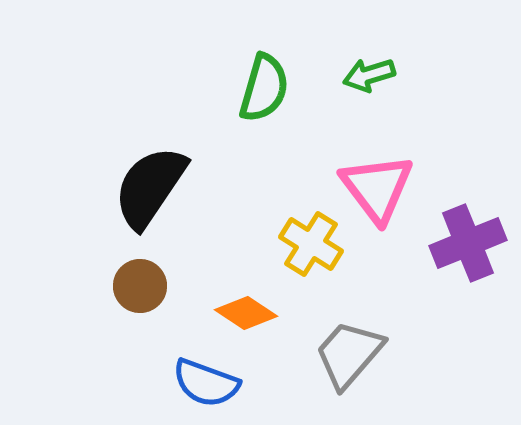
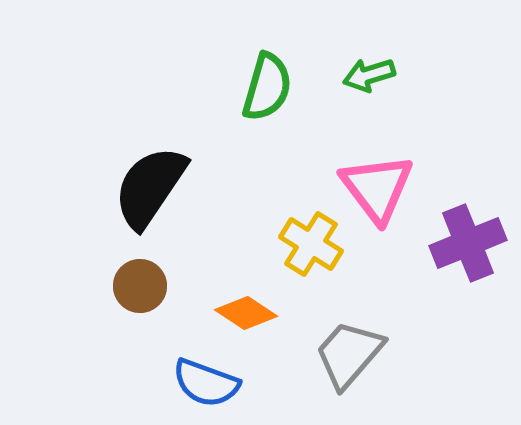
green semicircle: moved 3 px right, 1 px up
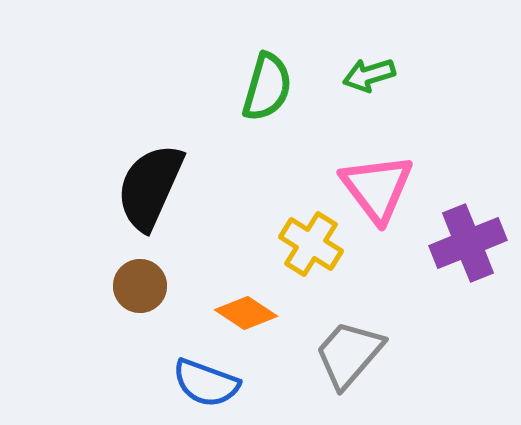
black semicircle: rotated 10 degrees counterclockwise
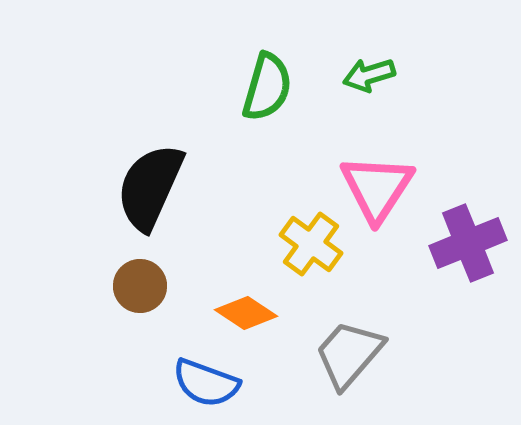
pink triangle: rotated 10 degrees clockwise
yellow cross: rotated 4 degrees clockwise
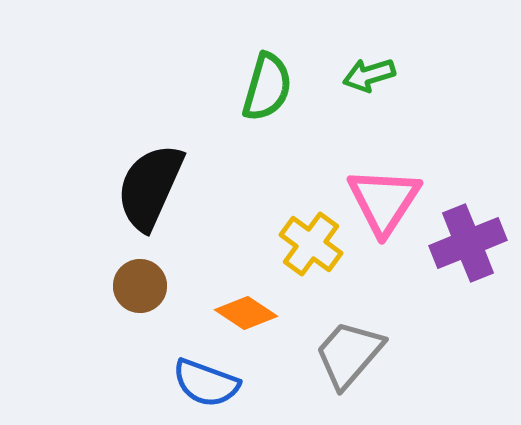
pink triangle: moved 7 px right, 13 px down
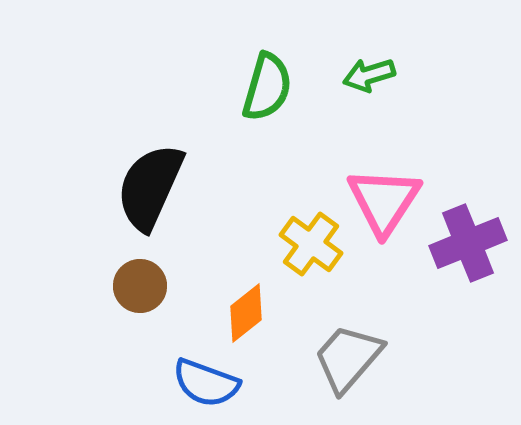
orange diamond: rotated 72 degrees counterclockwise
gray trapezoid: moved 1 px left, 4 px down
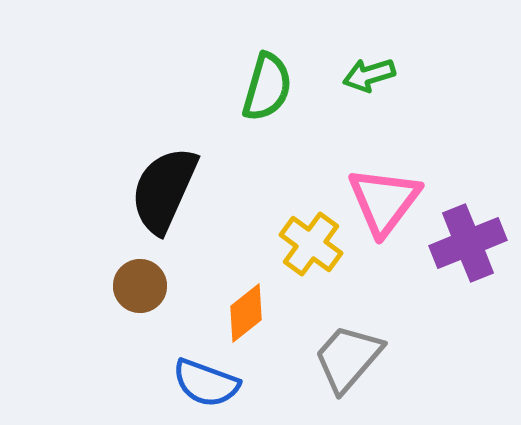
black semicircle: moved 14 px right, 3 px down
pink triangle: rotated 4 degrees clockwise
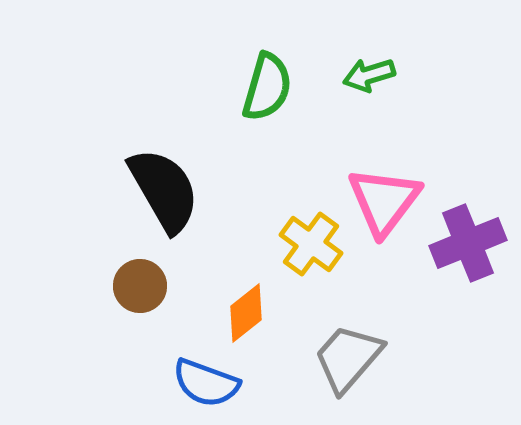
black semicircle: rotated 126 degrees clockwise
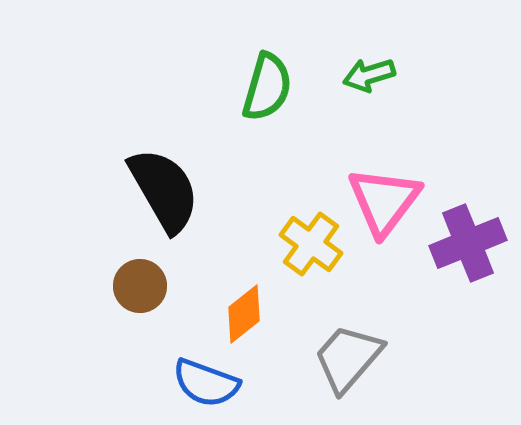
orange diamond: moved 2 px left, 1 px down
